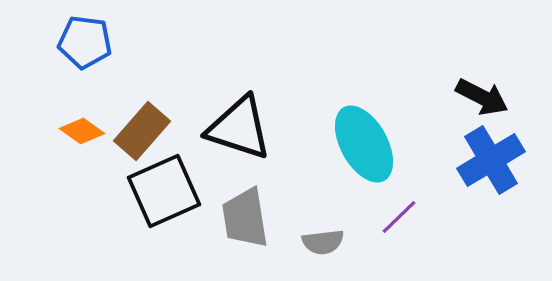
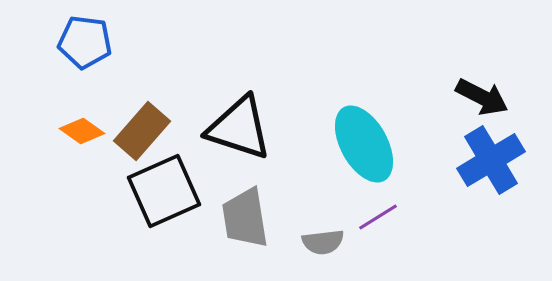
purple line: moved 21 px left; rotated 12 degrees clockwise
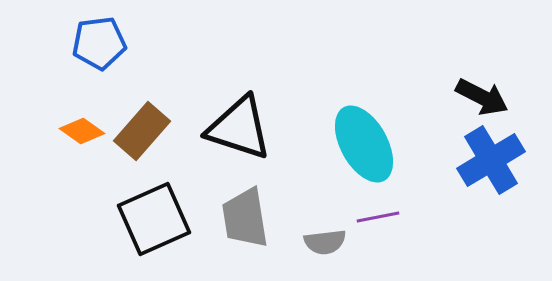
blue pentagon: moved 14 px right, 1 px down; rotated 14 degrees counterclockwise
black square: moved 10 px left, 28 px down
purple line: rotated 21 degrees clockwise
gray semicircle: moved 2 px right
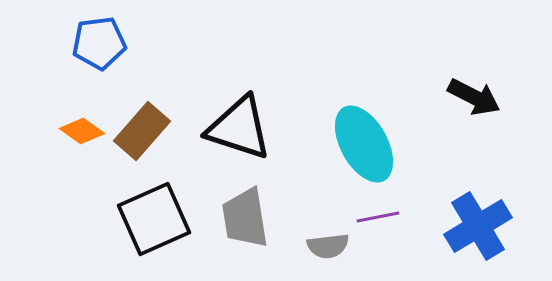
black arrow: moved 8 px left
blue cross: moved 13 px left, 66 px down
gray semicircle: moved 3 px right, 4 px down
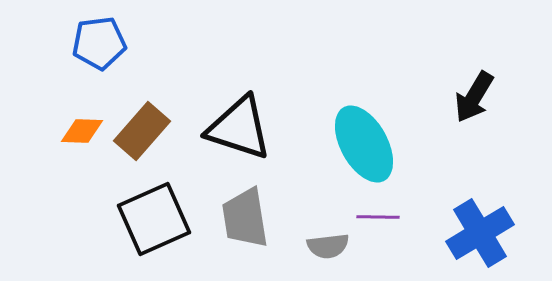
black arrow: rotated 94 degrees clockwise
orange diamond: rotated 33 degrees counterclockwise
purple line: rotated 12 degrees clockwise
blue cross: moved 2 px right, 7 px down
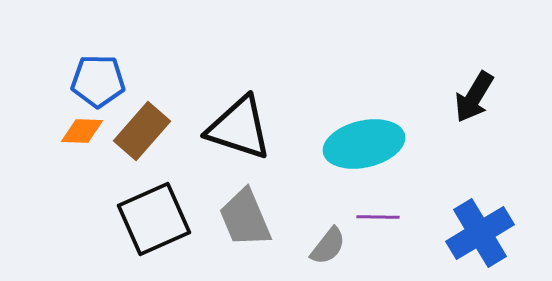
blue pentagon: moved 1 px left, 38 px down; rotated 8 degrees clockwise
cyan ellipse: rotated 74 degrees counterclockwise
gray trapezoid: rotated 14 degrees counterclockwise
gray semicircle: rotated 45 degrees counterclockwise
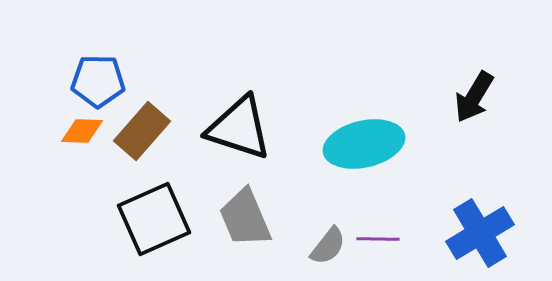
purple line: moved 22 px down
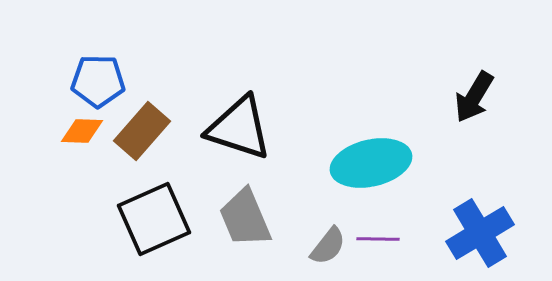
cyan ellipse: moved 7 px right, 19 px down
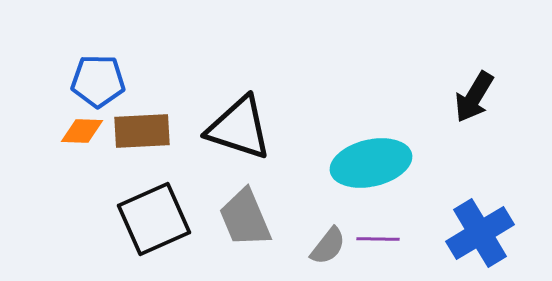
brown rectangle: rotated 46 degrees clockwise
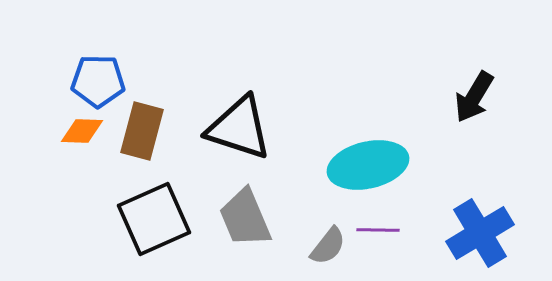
brown rectangle: rotated 72 degrees counterclockwise
cyan ellipse: moved 3 px left, 2 px down
purple line: moved 9 px up
